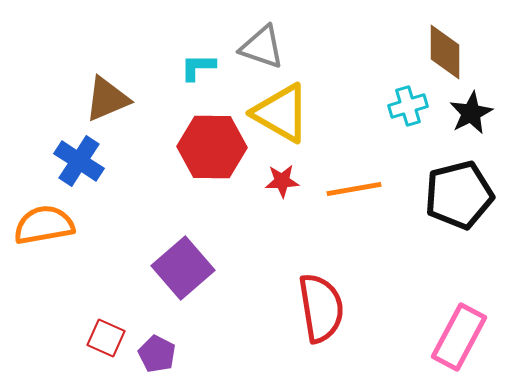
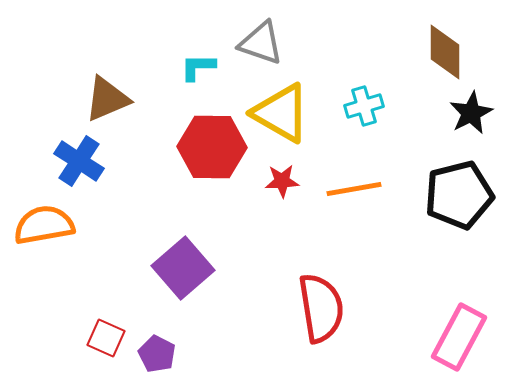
gray triangle: moved 1 px left, 4 px up
cyan cross: moved 44 px left
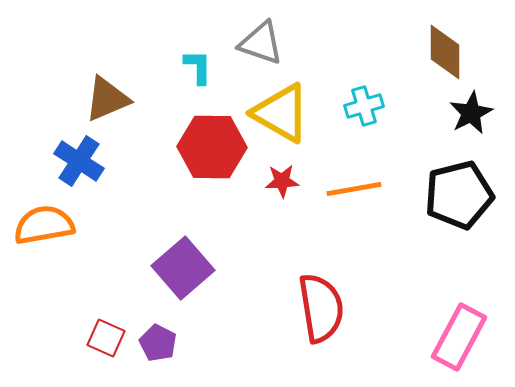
cyan L-shape: rotated 90 degrees clockwise
purple pentagon: moved 1 px right, 11 px up
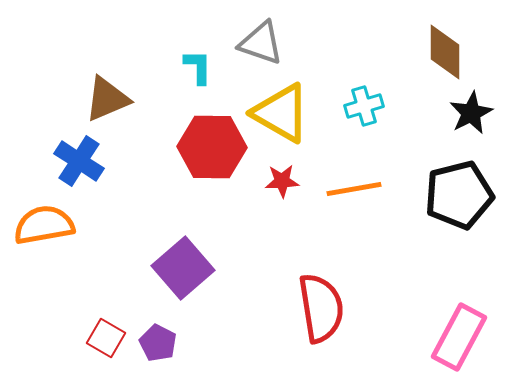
red square: rotated 6 degrees clockwise
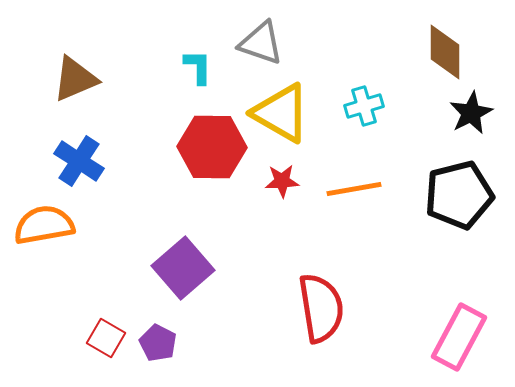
brown triangle: moved 32 px left, 20 px up
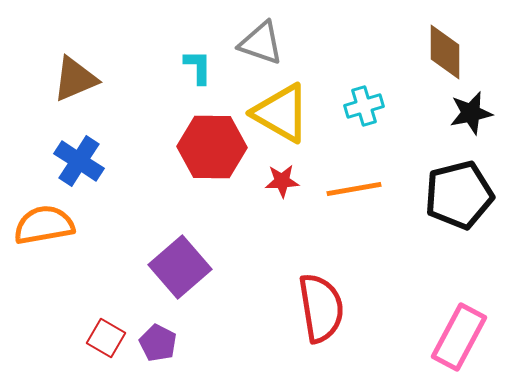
black star: rotated 15 degrees clockwise
purple square: moved 3 px left, 1 px up
